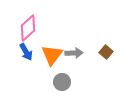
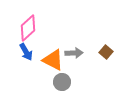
orange triangle: moved 1 px right, 5 px down; rotated 40 degrees counterclockwise
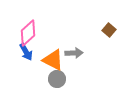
pink diamond: moved 5 px down
brown square: moved 3 px right, 22 px up
gray circle: moved 5 px left, 3 px up
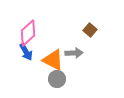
brown square: moved 19 px left
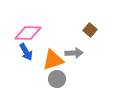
pink diamond: rotated 44 degrees clockwise
orange triangle: rotated 45 degrees counterclockwise
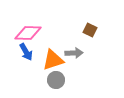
brown square: rotated 16 degrees counterclockwise
gray circle: moved 1 px left, 1 px down
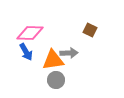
pink diamond: moved 2 px right
gray arrow: moved 5 px left
orange triangle: rotated 10 degrees clockwise
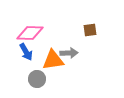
brown square: rotated 32 degrees counterclockwise
gray circle: moved 19 px left, 1 px up
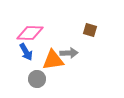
brown square: rotated 24 degrees clockwise
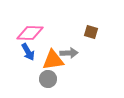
brown square: moved 1 px right, 2 px down
blue arrow: moved 2 px right
gray circle: moved 11 px right
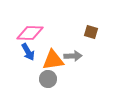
gray arrow: moved 4 px right, 3 px down
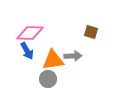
blue arrow: moved 1 px left, 1 px up
